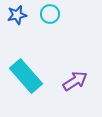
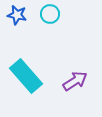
blue star: rotated 24 degrees clockwise
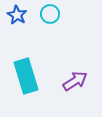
blue star: rotated 18 degrees clockwise
cyan rectangle: rotated 24 degrees clockwise
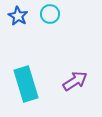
blue star: moved 1 px right, 1 px down
cyan rectangle: moved 8 px down
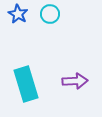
blue star: moved 2 px up
purple arrow: rotated 30 degrees clockwise
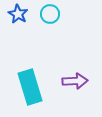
cyan rectangle: moved 4 px right, 3 px down
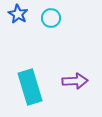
cyan circle: moved 1 px right, 4 px down
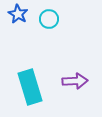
cyan circle: moved 2 px left, 1 px down
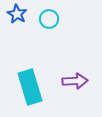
blue star: moved 1 px left
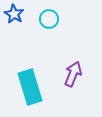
blue star: moved 3 px left
purple arrow: moved 2 px left, 7 px up; rotated 65 degrees counterclockwise
